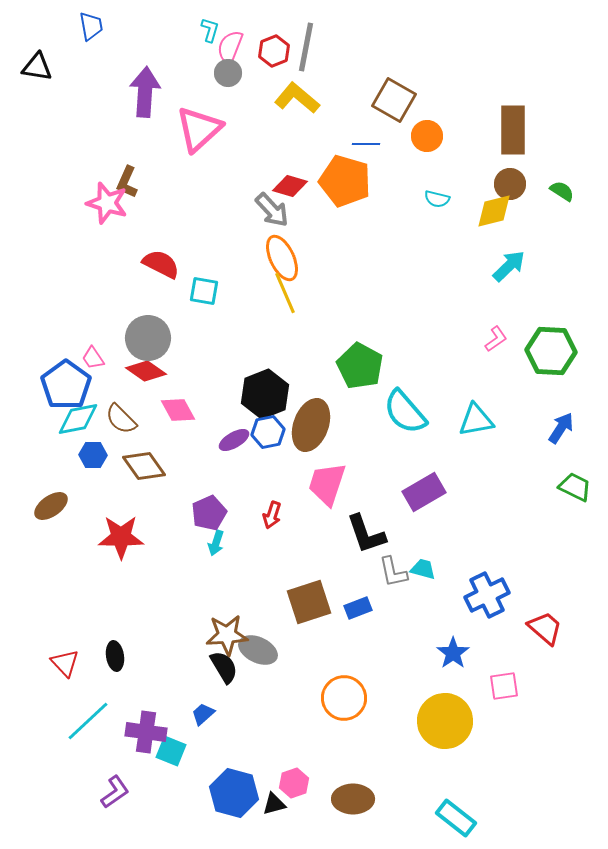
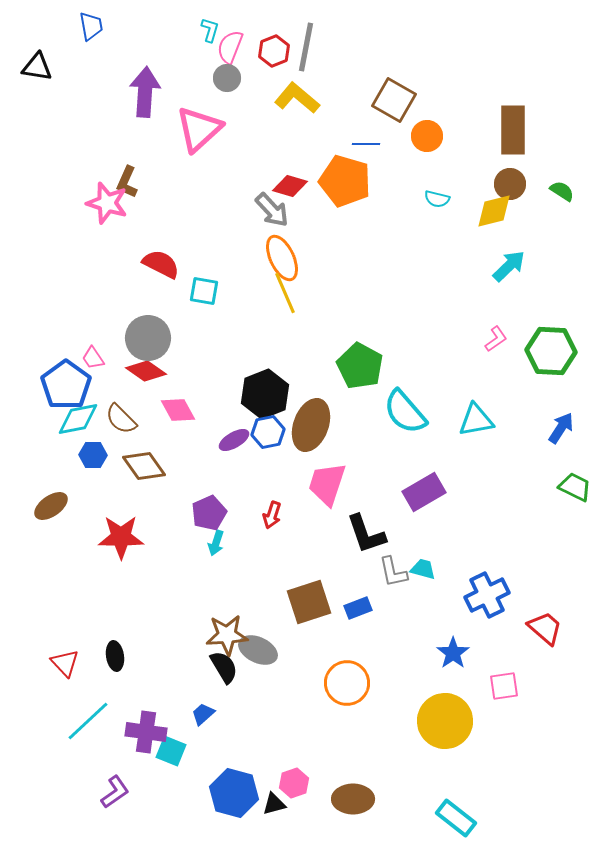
gray circle at (228, 73): moved 1 px left, 5 px down
orange circle at (344, 698): moved 3 px right, 15 px up
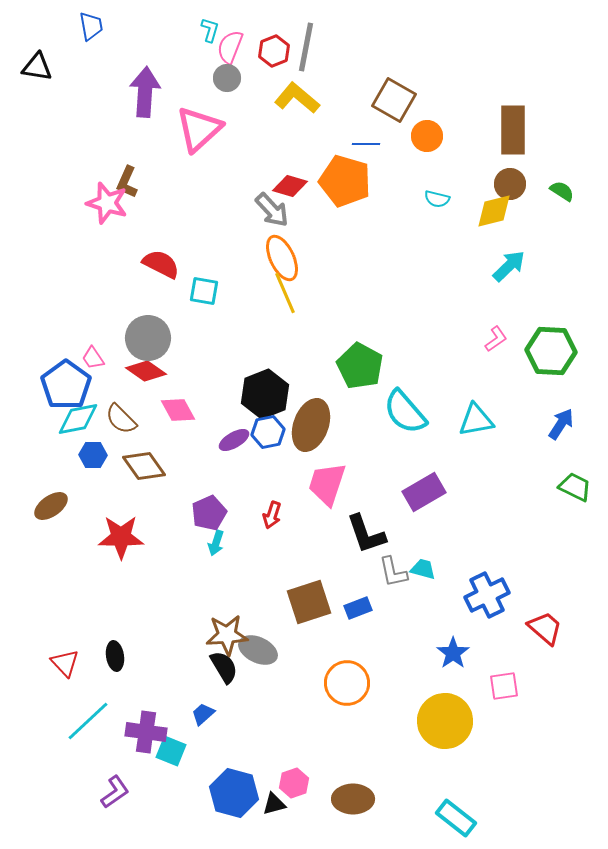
blue arrow at (561, 428): moved 4 px up
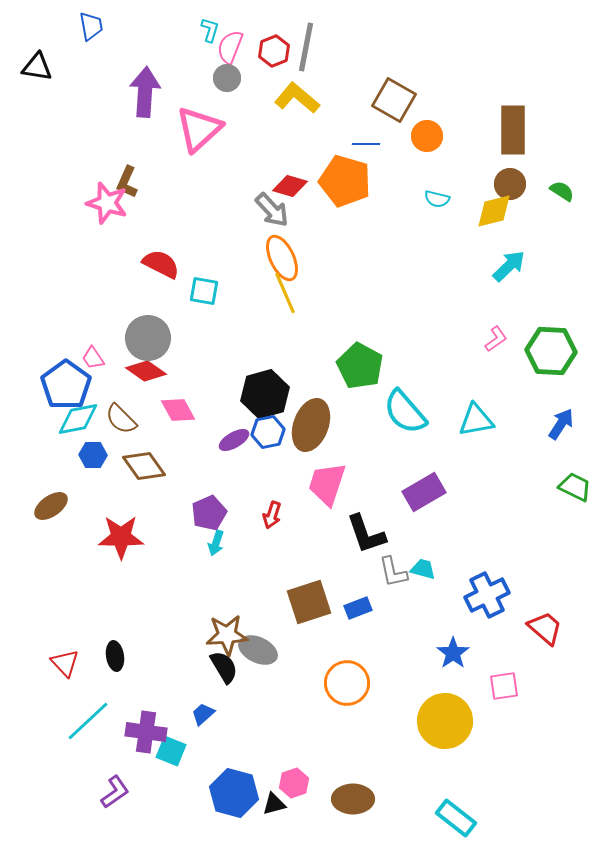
black hexagon at (265, 394): rotated 6 degrees clockwise
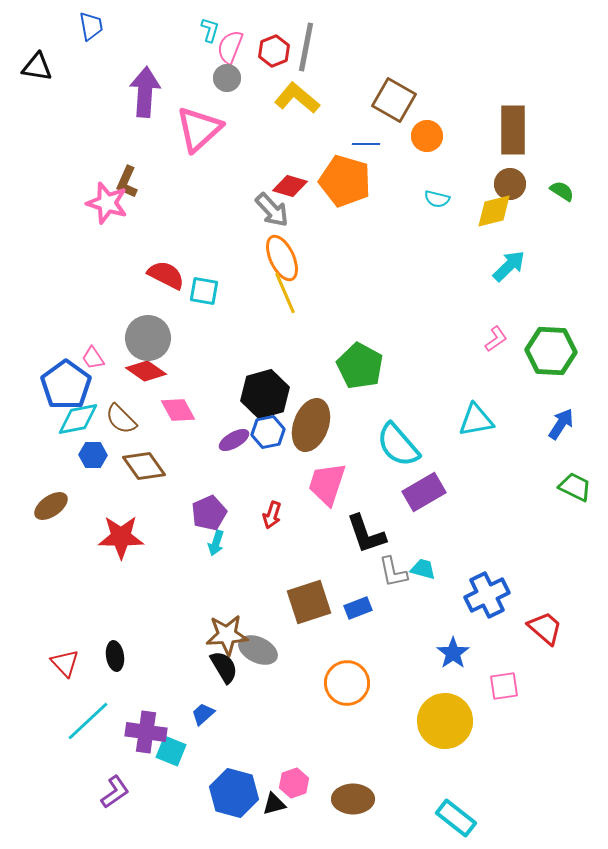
red semicircle at (161, 264): moved 5 px right, 11 px down
cyan semicircle at (405, 412): moved 7 px left, 33 px down
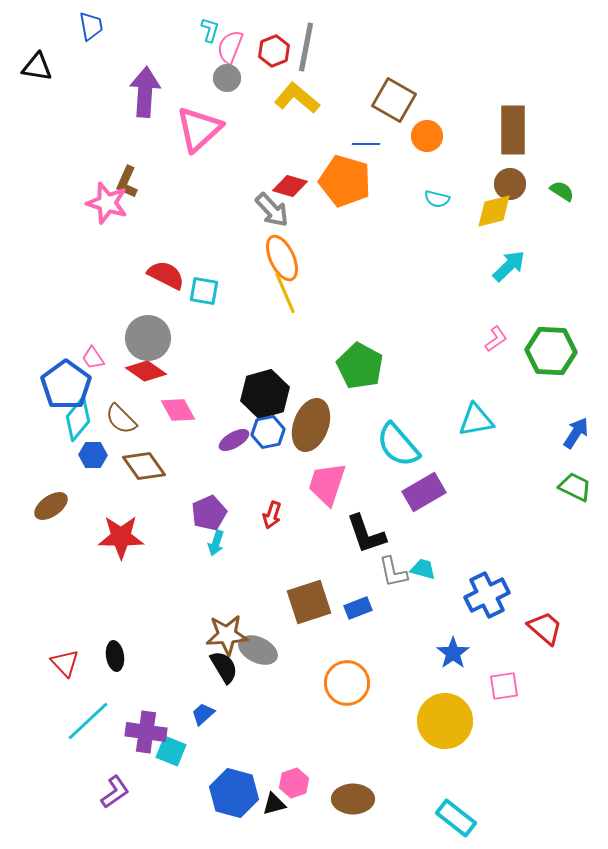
cyan diamond at (78, 419): rotated 39 degrees counterclockwise
blue arrow at (561, 424): moved 15 px right, 9 px down
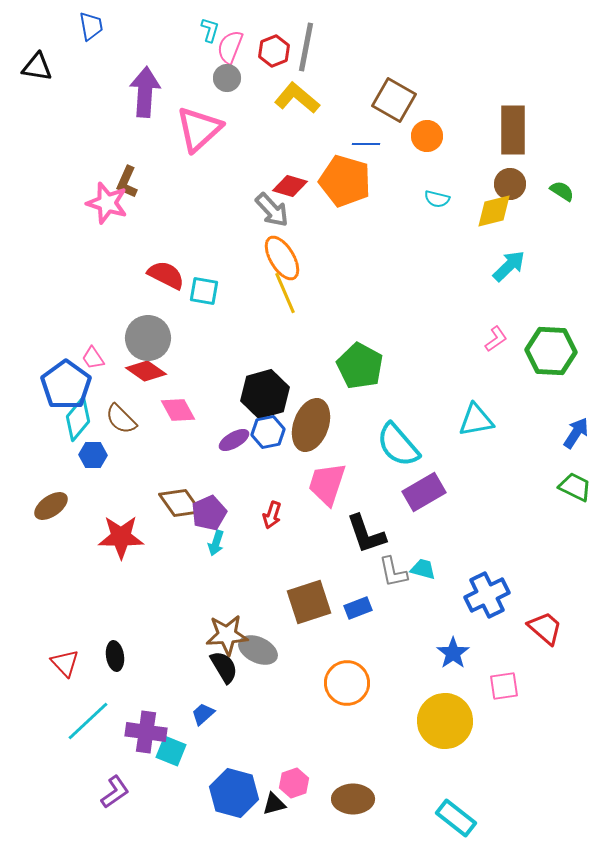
orange ellipse at (282, 258): rotated 6 degrees counterclockwise
brown diamond at (144, 466): moved 36 px right, 37 px down
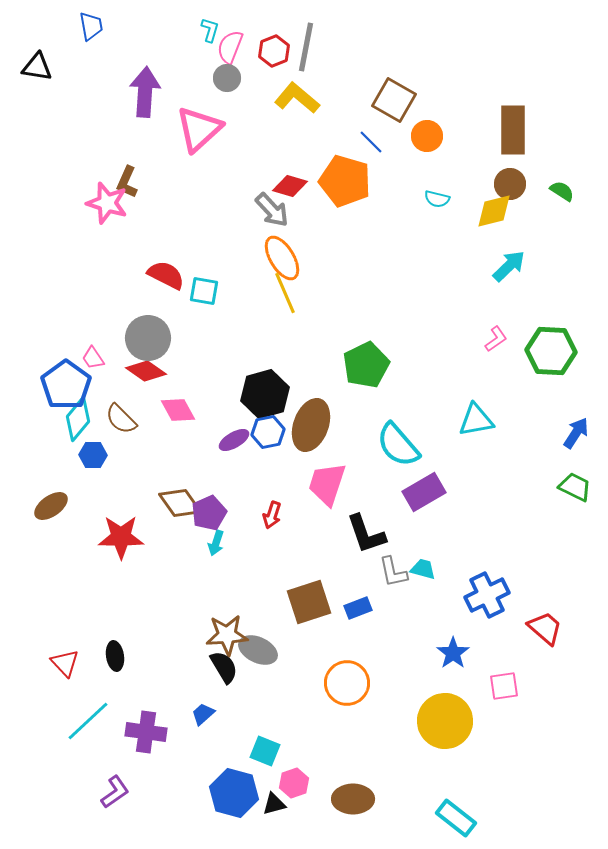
blue line at (366, 144): moved 5 px right, 2 px up; rotated 44 degrees clockwise
green pentagon at (360, 366): moved 6 px right, 1 px up; rotated 18 degrees clockwise
cyan square at (171, 751): moved 94 px right
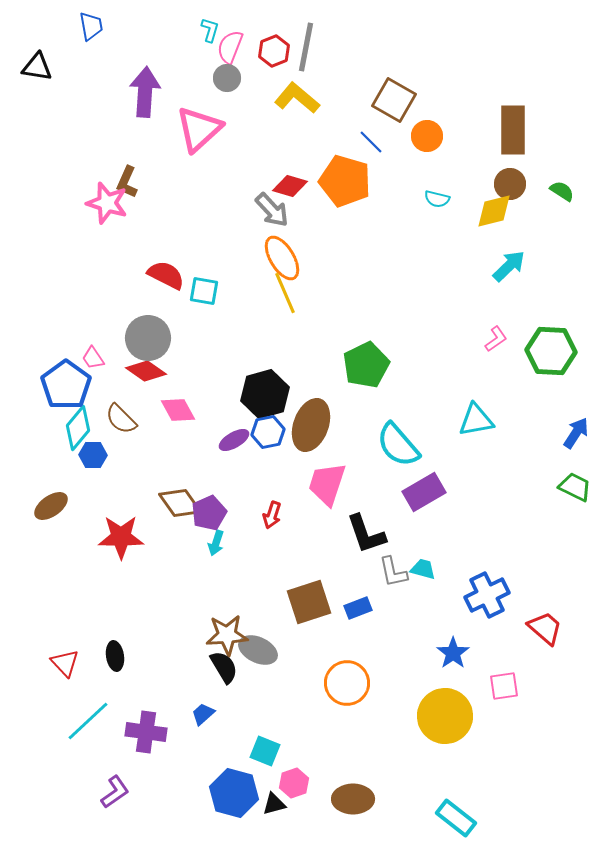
cyan diamond at (78, 419): moved 9 px down
yellow circle at (445, 721): moved 5 px up
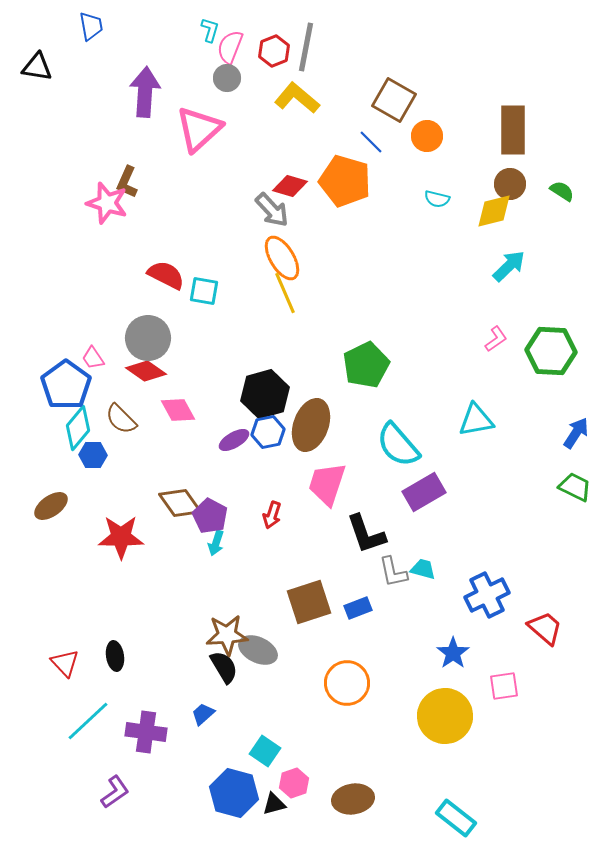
purple pentagon at (209, 513): moved 1 px right, 3 px down; rotated 20 degrees counterclockwise
cyan square at (265, 751): rotated 12 degrees clockwise
brown ellipse at (353, 799): rotated 9 degrees counterclockwise
